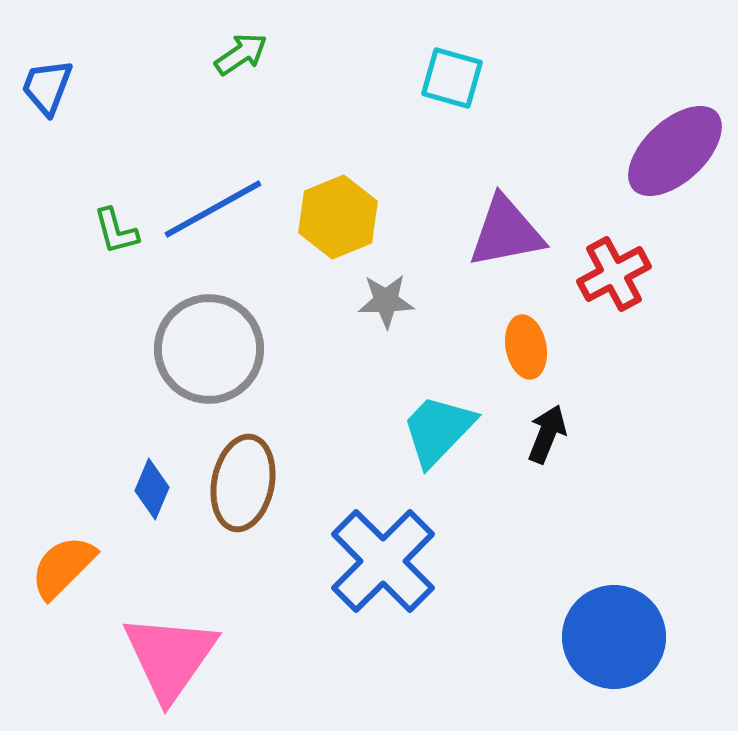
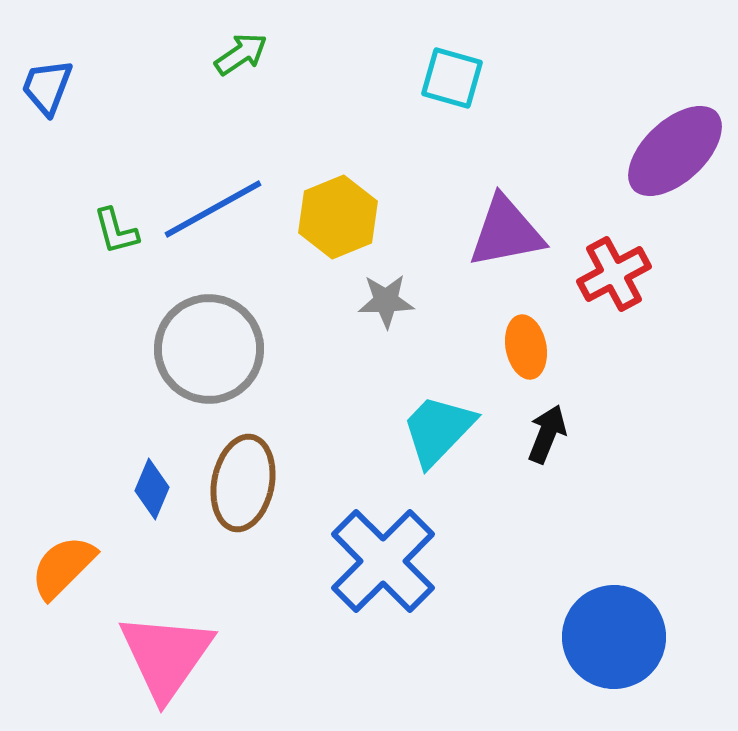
pink triangle: moved 4 px left, 1 px up
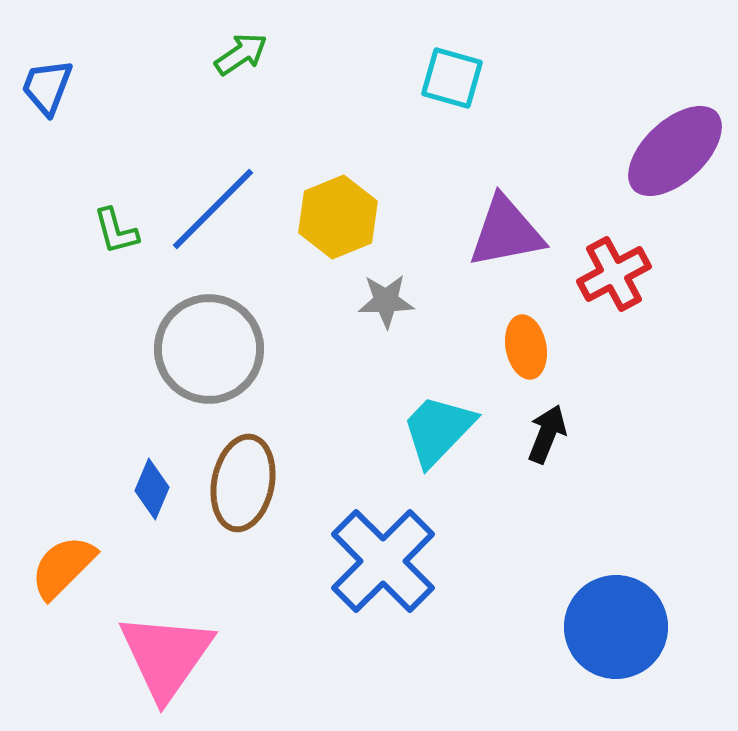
blue line: rotated 16 degrees counterclockwise
blue circle: moved 2 px right, 10 px up
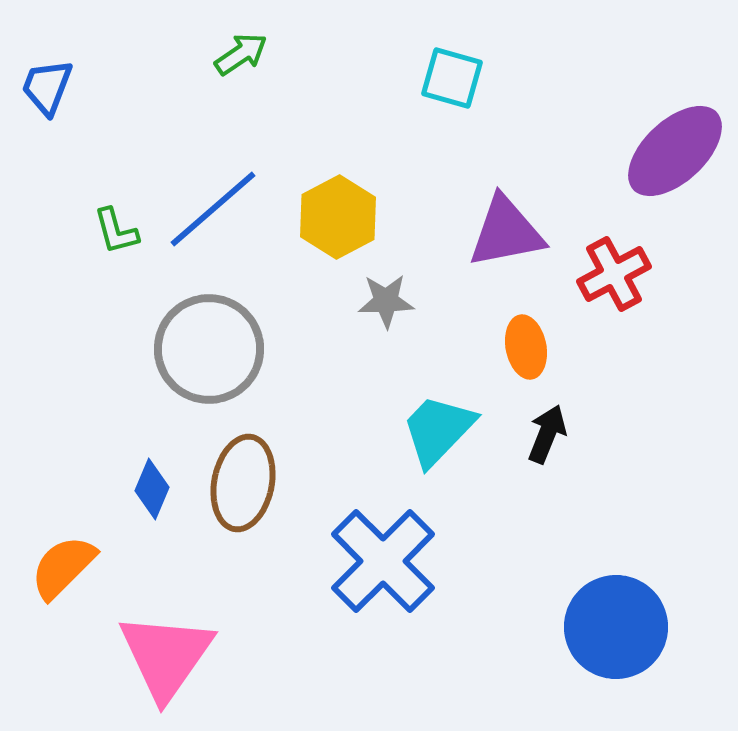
blue line: rotated 4 degrees clockwise
yellow hexagon: rotated 6 degrees counterclockwise
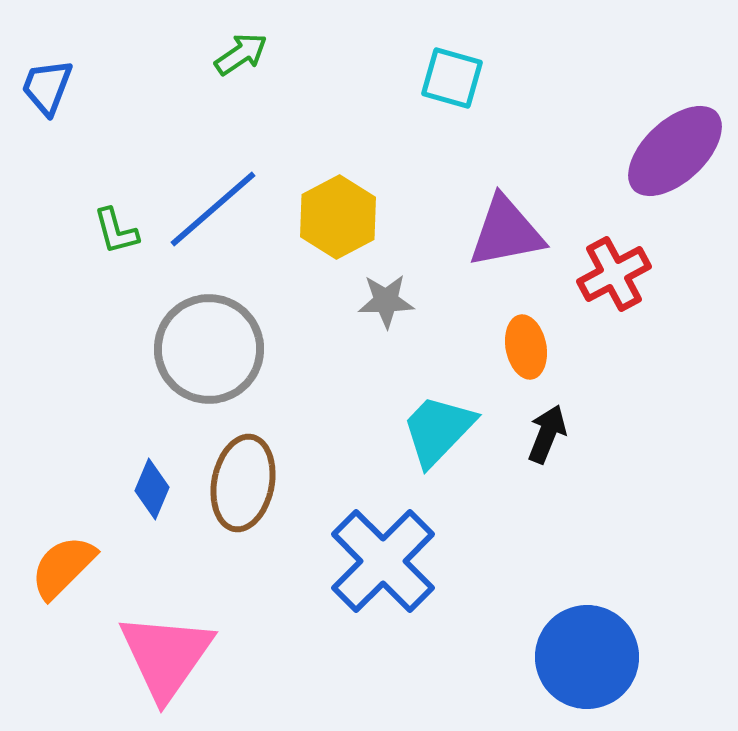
blue circle: moved 29 px left, 30 px down
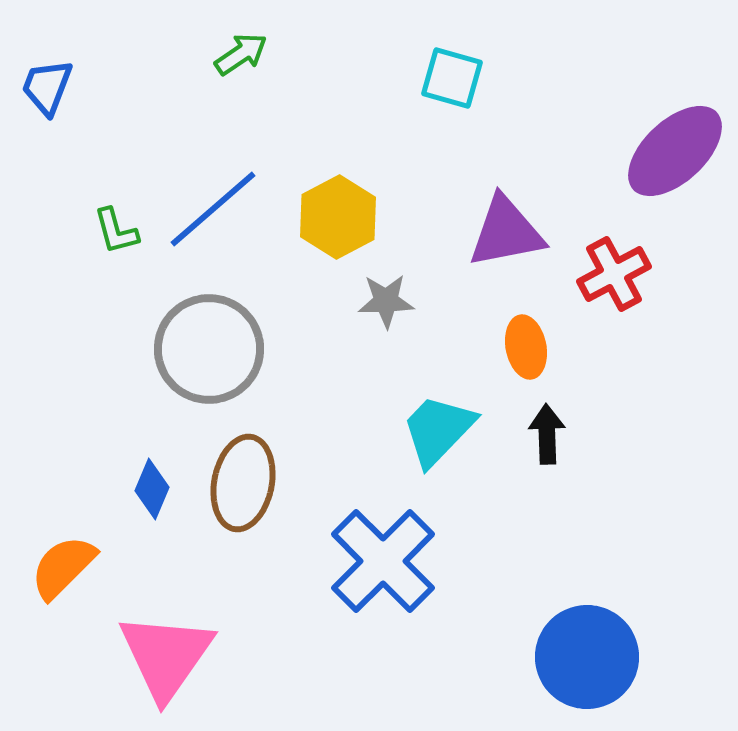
black arrow: rotated 24 degrees counterclockwise
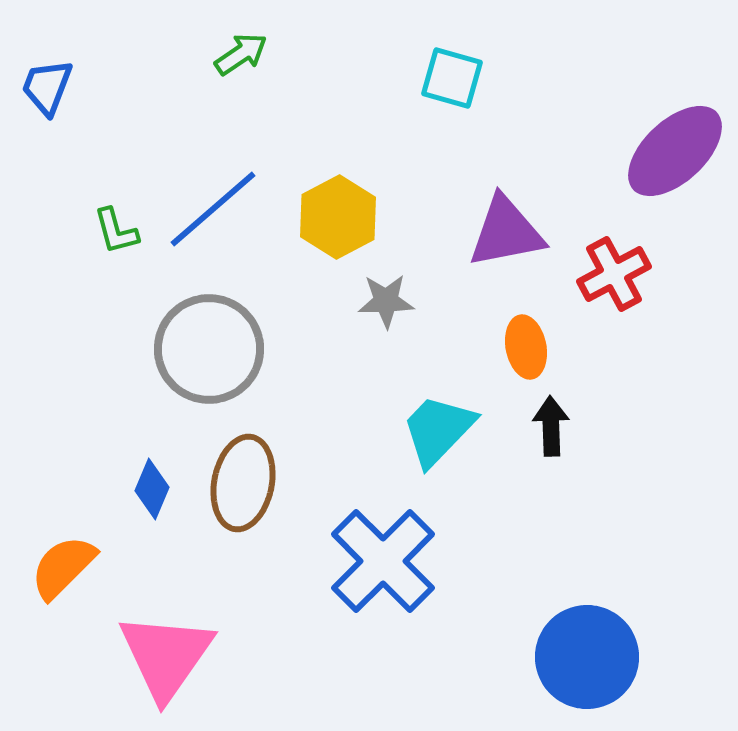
black arrow: moved 4 px right, 8 px up
